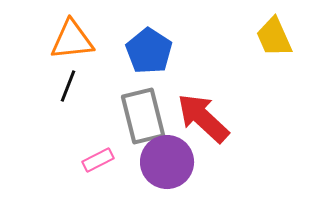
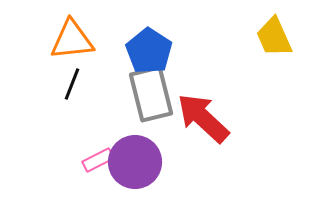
black line: moved 4 px right, 2 px up
gray rectangle: moved 8 px right, 22 px up
purple circle: moved 32 px left
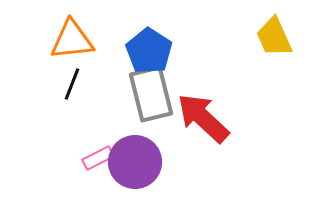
pink rectangle: moved 2 px up
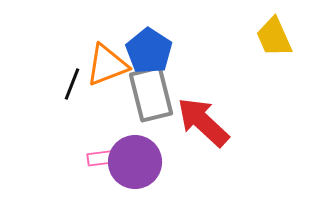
orange triangle: moved 35 px right, 25 px down; rotated 15 degrees counterclockwise
red arrow: moved 4 px down
pink rectangle: moved 5 px right; rotated 20 degrees clockwise
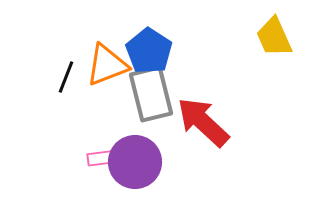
black line: moved 6 px left, 7 px up
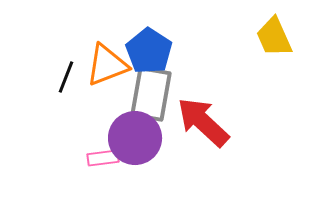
gray rectangle: rotated 24 degrees clockwise
purple circle: moved 24 px up
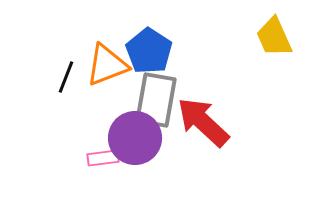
gray rectangle: moved 5 px right, 6 px down
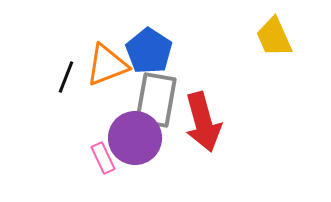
red arrow: rotated 148 degrees counterclockwise
pink rectangle: rotated 72 degrees clockwise
